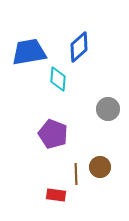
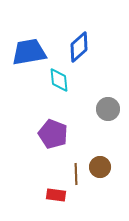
cyan diamond: moved 1 px right, 1 px down; rotated 10 degrees counterclockwise
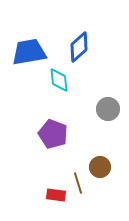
brown line: moved 2 px right, 9 px down; rotated 15 degrees counterclockwise
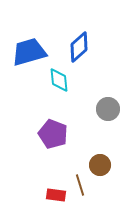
blue trapezoid: rotated 6 degrees counterclockwise
brown circle: moved 2 px up
brown line: moved 2 px right, 2 px down
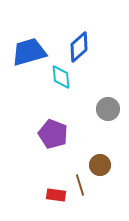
cyan diamond: moved 2 px right, 3 px up
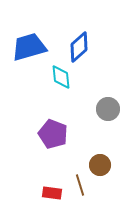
blue trapezoid: moved 5 px up
red rectangle: moved 4 px left, 2 px up
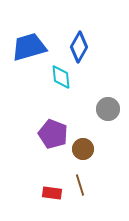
blue diamond: rotated 20 degrees counterclockwise
brown circle: moved 17 px left, 16 px up
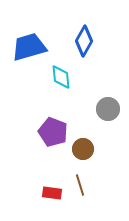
blue diamond: moved 5 px right, 6 px up
purple pentagon: moved 2 px up
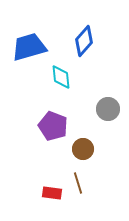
blue diamond: rotated 12 degrees clockwise
purple pentagon: moved 6 px up
brown line: moved 2 px left, 2 px up
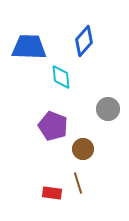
blue trapezoid: rotated 18 degrees clockwise
